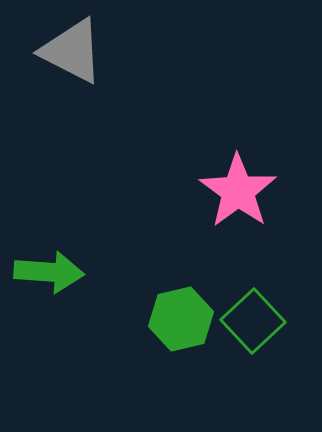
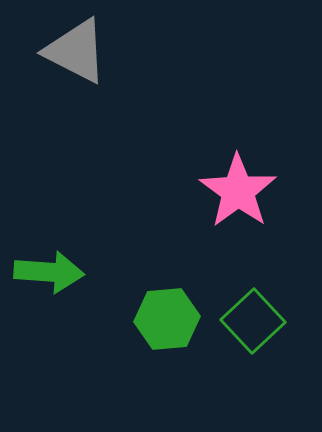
gray triangle: moved 4 px right
green hexagon: moved 14 px left; rotated 8 degrees clockwise
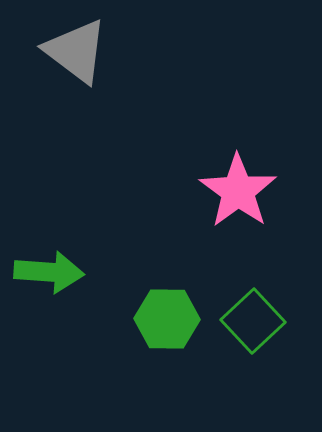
gray triangle: rotated 10 degrees clockwise
green hexagon: rotated 6 degrees clockwise
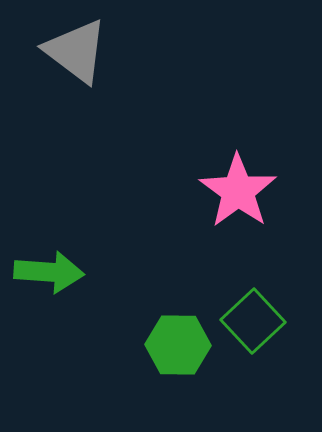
green hexagon: moved 11 px right, 26 px down
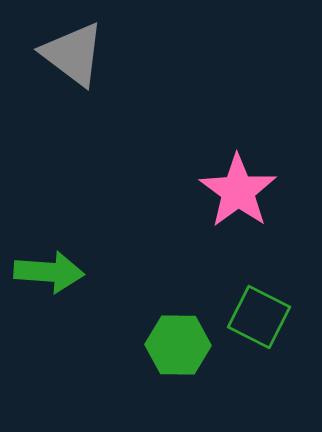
gray triangle: moved 3 px left, 3 px down
green square: moved 6 px right, 4 px up; rotated 20 degrees counterclockwise
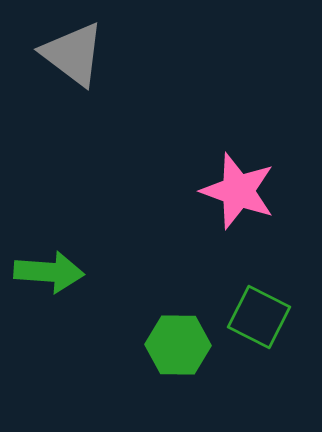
pink star: rotated 16 degrees counterclockwise
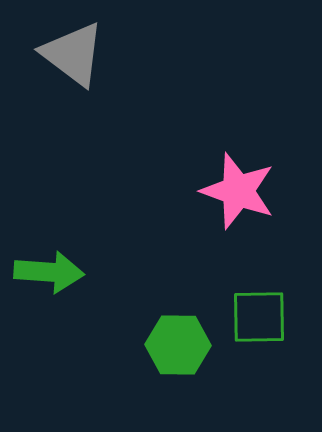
green square: rotated 28 degrees counterclockwise
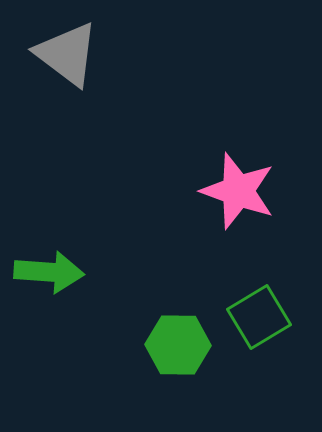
gray triangle: moved 6 px left
green square: rotated 30 degrees counterclockwise
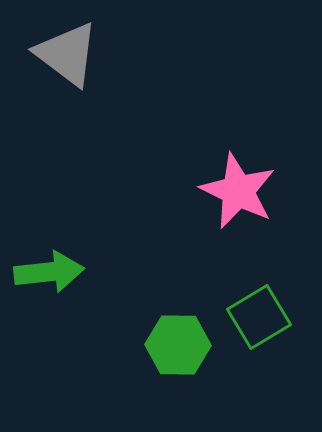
pink star: rotated 6 degrees clockwise
green arrow: rotated 10 degrees counterclockwise
